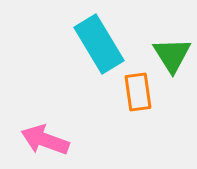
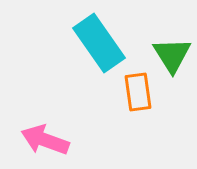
cyan rectangle: moved 1 px up; rotated 4 degrees counterclockwise
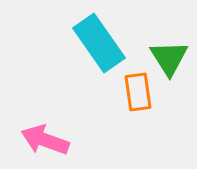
green triangle: moved 3 px left, 3 px down
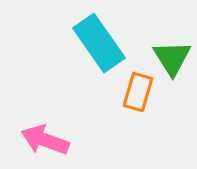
green triangle: moved 3 px right
orange rectangle: rotated 24 degrees clockwise
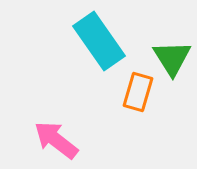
cyan rectangle: moved 2 px up
pink arrow: moved 11 px right; rotated 18 degrees clockwise
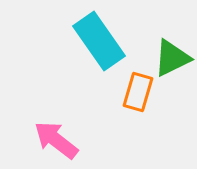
green triangle: rotated 36 degrees clockwise
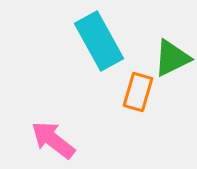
cyan rectangle: rotated 6 degrees clockwise
pink arrow: moved 3 px left
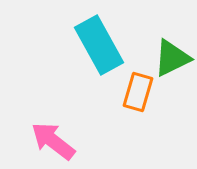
cyan rectangle: moved 4 px down
pink arrow: moved 1 px down
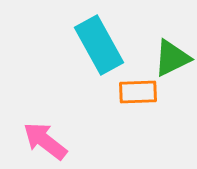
orange rectangle: rotated 72 degrees clockwise
pink arrow: moved 8 px left
